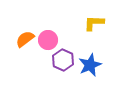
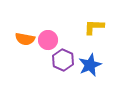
yellow L-shape: moved 4 px down
orange semicircle: rotated 132 degrees counterclockwise
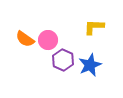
orange semicircle: rotated 24 degrees clockwise
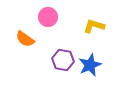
yellow L-shape: moved 1 px up; rotated 15 degrees clockwise
pink circle: moved 23 px up
purple hexagon: rotated 15 degrees counterclockwise
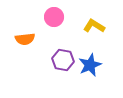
pink circle: moved 6 px right
yellow L-shape: rotated 15 degrees clockwise
orange semicircle: rotated 42 degrees counterclockwise
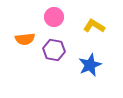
purple hexagon: moved 9 px left, 10 px up
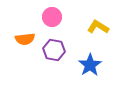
pink circle: moved 2 px left
yellow L-shape: moved 4 px right, 1 px down
blue star: rotated 10 degrees counterclockwise
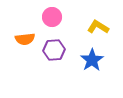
purple hexagon: rotated 15 degrees counterclockwise
blue star: moved 2 px right, 5 px up
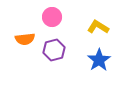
purple hexagon: rotated 10 degrees counterclockwise
blue star: moved 7 px right
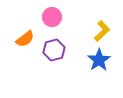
yellow L-shape: moved 4 px right, 4 px down; rotated 105 degrees clockwise
orange semicircle: rotated 30 degrees counterclockwise
